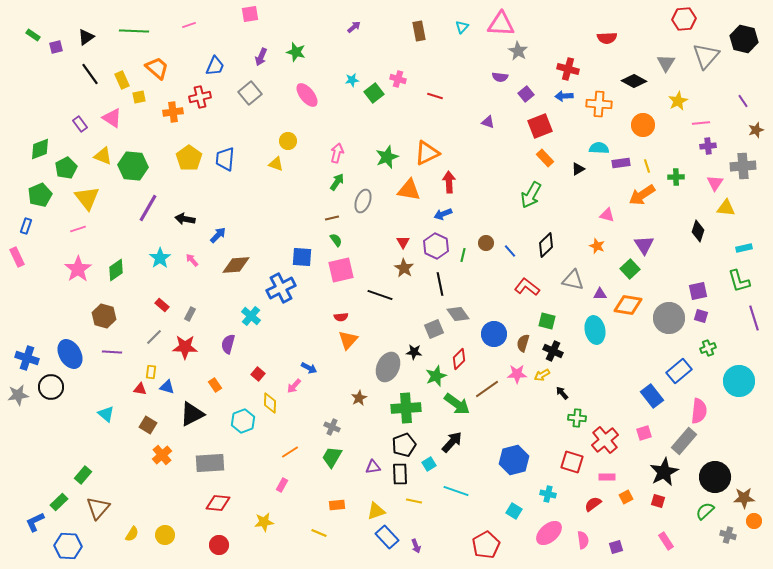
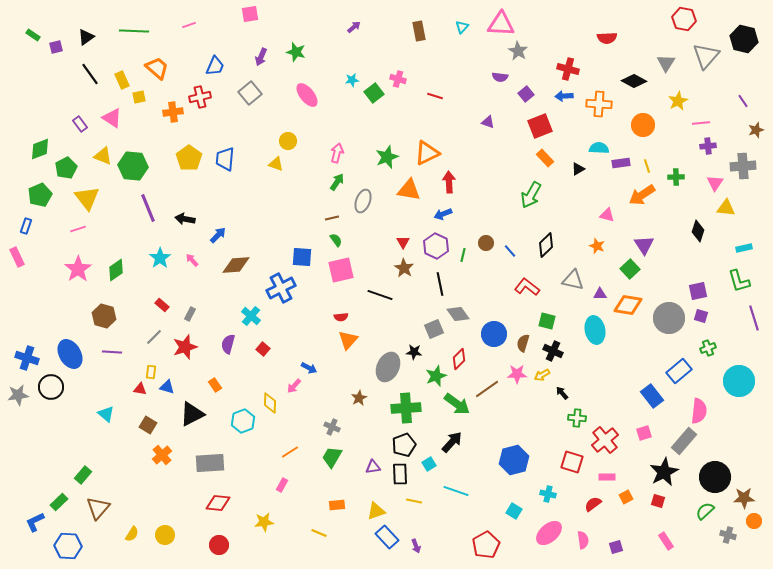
red hexagon at (684, 19): rotated 15 degrees clockwise
purple line at (148, 208): rotated 52 degrees counterclockwise
red star at (185, 347): rotated 20 degrees counterclockwise
red square at (258, 374): moved 5 px right, 25 px up
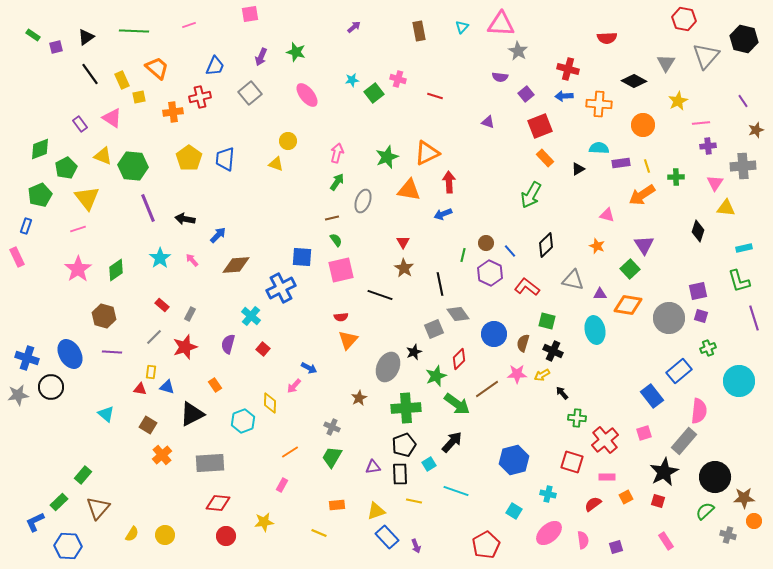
purple hexagon at (436, 246): moved 54 px right, 27 px down
black star at (414, 352): rotated 28 degrees counterclockwise
red circle at (219, 545): moved 7 px right, 9 px up
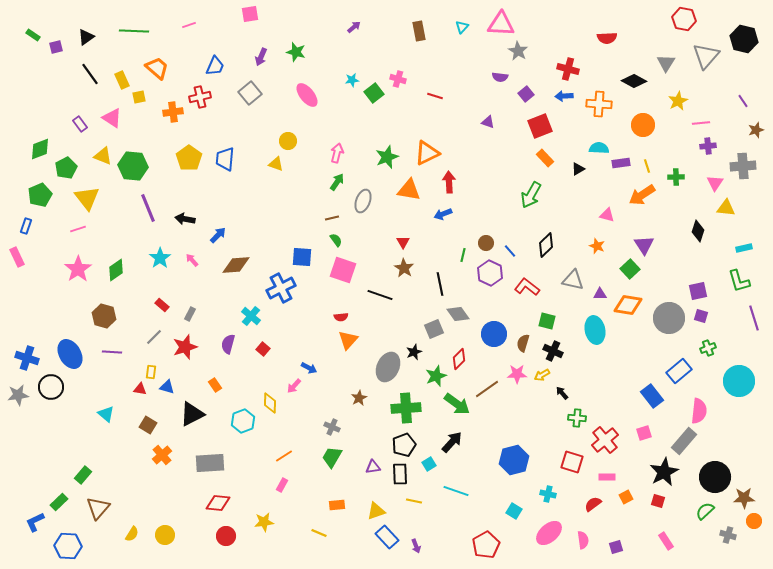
pink square at (341, 270): moved 2 px right; rotated 32 degrees clockwise
orange line at (290, 452): moved 6 px left, 4 px down
